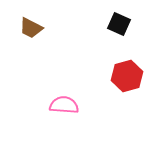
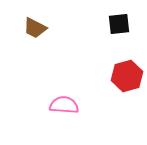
black square: rotated 30 degrees counterclockwise
brown trapezoid: moved 4 px right
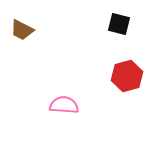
black square: rotated 20 degrees clockwise
brown trapezoid: moved 13 px left, 2 px down
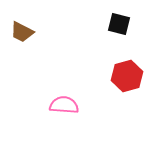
brown trapezoid: moved 2 px down
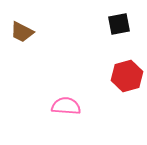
black square: rotated 25 degrees counterclockwise
pink semicircle: moved 2 px right, 1 px down
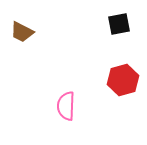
red hexagon: moved 4 px left, 4 px down
pink semicircle: rotated 92 degrees counterclockwise
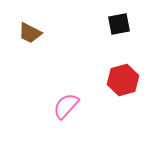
brown trapezoid: moved 8 px right, 1 px down
pink semicircle: rotated 40 degrees clockwise
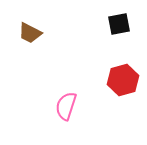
pink semicircle: rotated 24 degrees counterclockwise
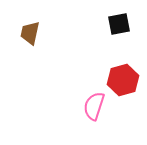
brown trapezoid: rotated 75 degrees clockwise
pink semicircle: moved 28 px right
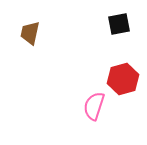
red hexagon: moved 1 px up
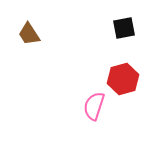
black square: moved 5 px right, 4 px down
brown trapezoid: moved 1 px left, 1 px down; rotated 45 degrees counterclockwise
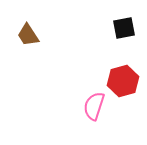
brown trapezoid: moved 1 px left, 1 px down
red hexagon: moved 2 px down
